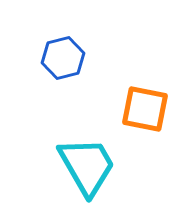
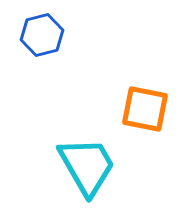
blue hexagon: moved 21 px left, 23 px up
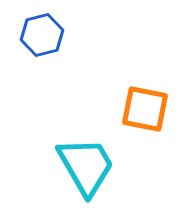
cyan trapezoid: moved 1 px left
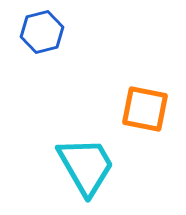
blue hexagon: moved 3 px up
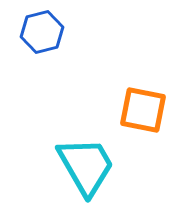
orange square: moved 2 px left, 1 px down
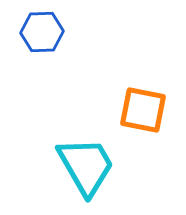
blue hexagon: rotated 12 degrees clockwise
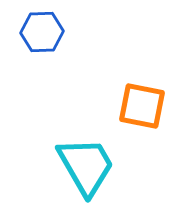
orange square: moved 1 px left, 4 px up
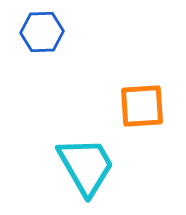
orange square: rotated 15 degrees counterclockwise
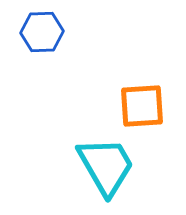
cyan trapezoid: moved 20 px right
